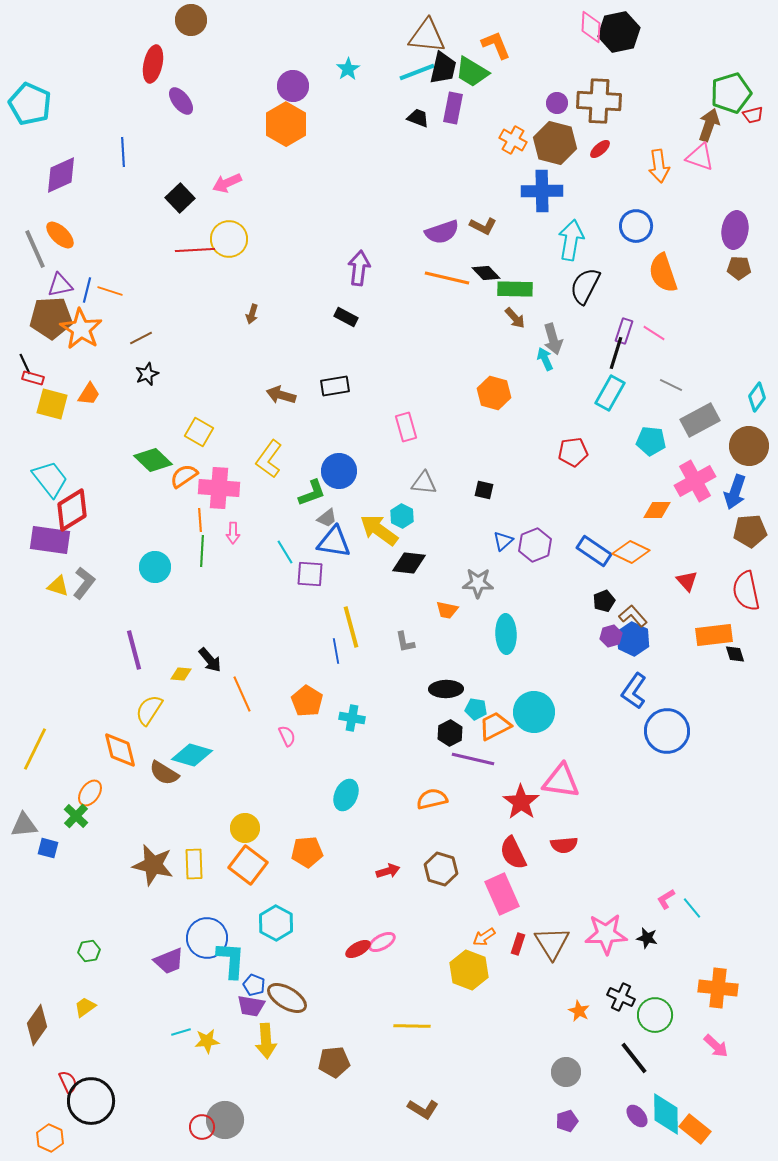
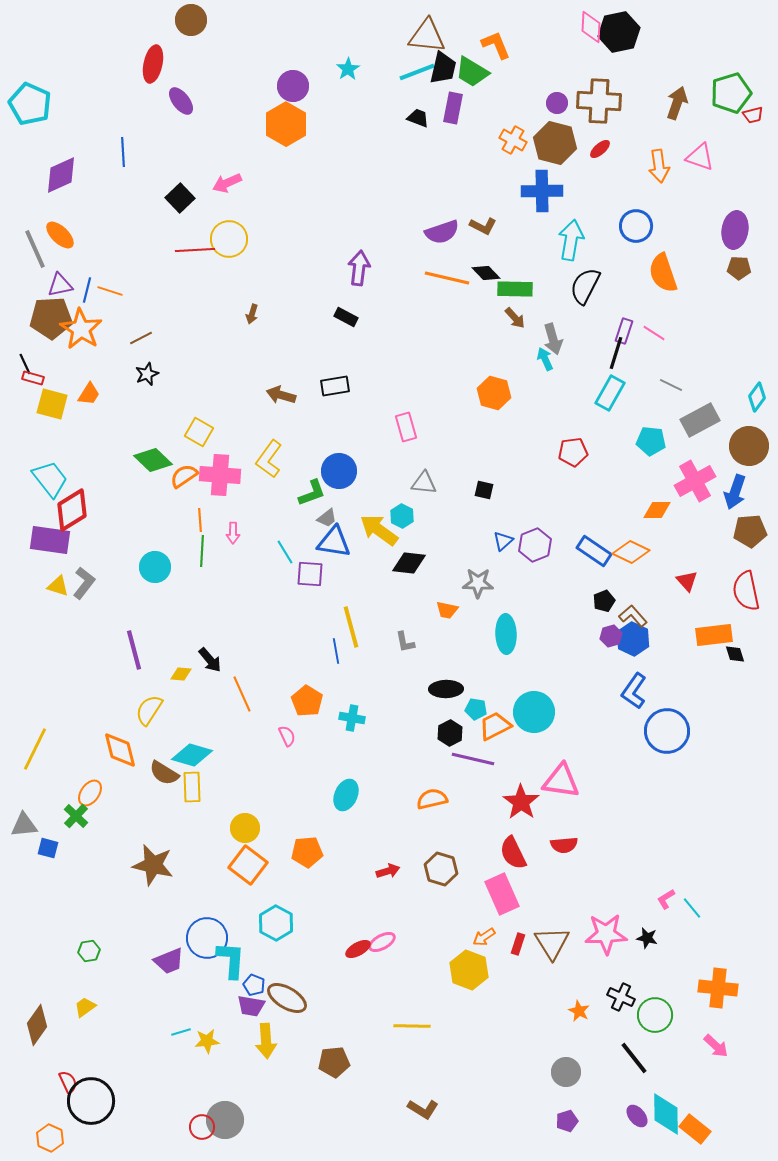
brown arrow at (709, 125): moved 32 px left, 22 px up
pink cross at (219, 488): moved 1 px right, 13 px up
yellow rectangle at (194, 864): moved 2 px left, 77 px up
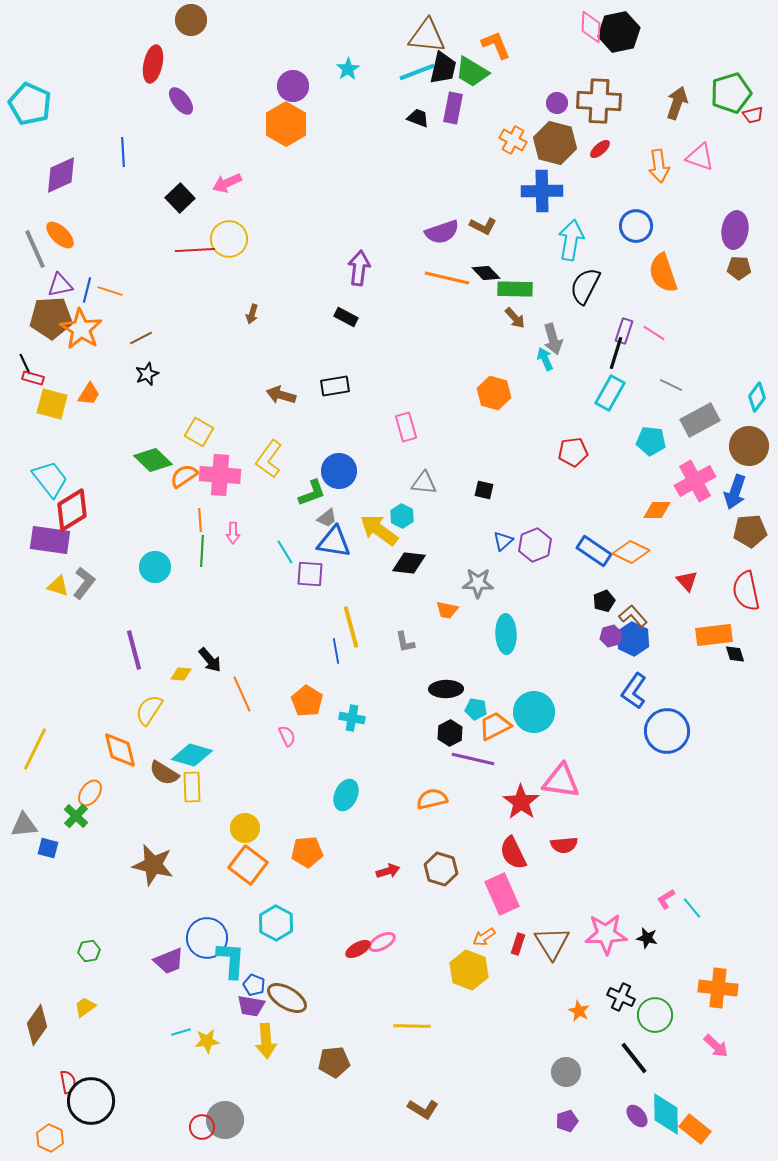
red semicircle at (68, 1082): rotated 15 degrees clockwise
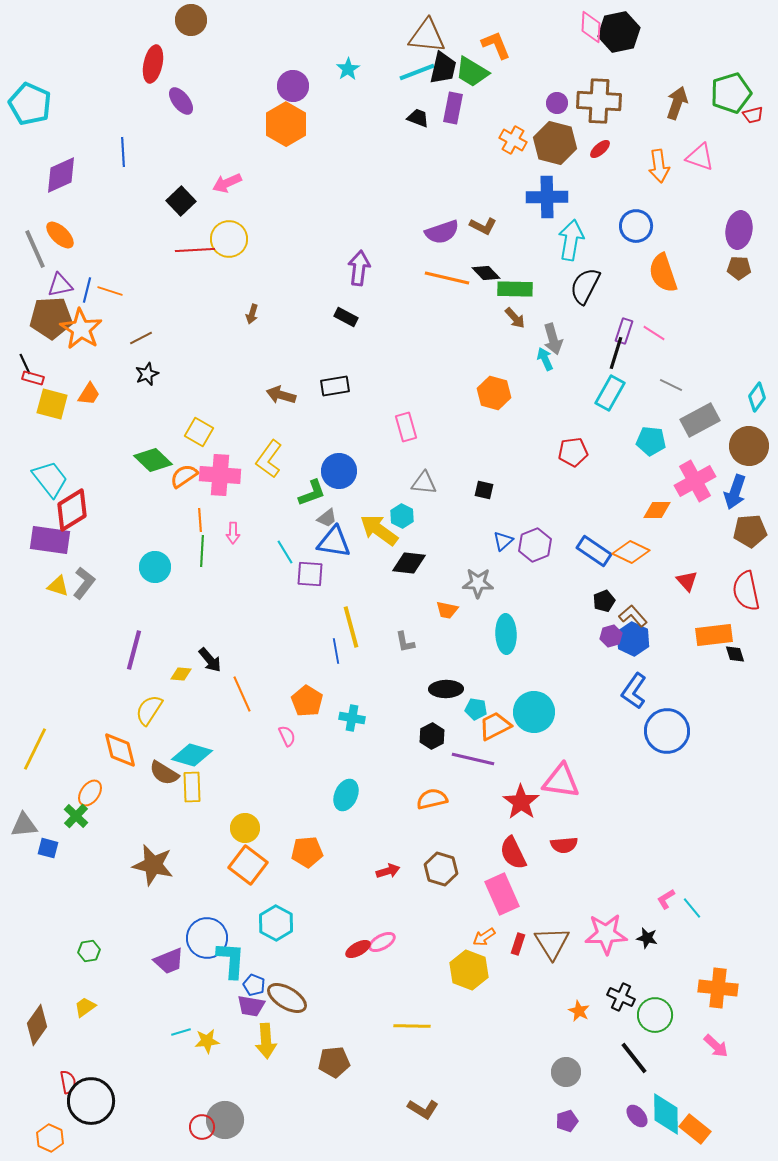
blue cross at (542, 191): moved 5 px right, 6 px down
black square at (180, 198): moved 1 px right, 3 px down
purple ellipse at (735, 230): moved 4 px right
purple line at (134, 650): rotated 30 degrees clockwise
black hexagon at (450, 733): moved 18 px left, 3 px down
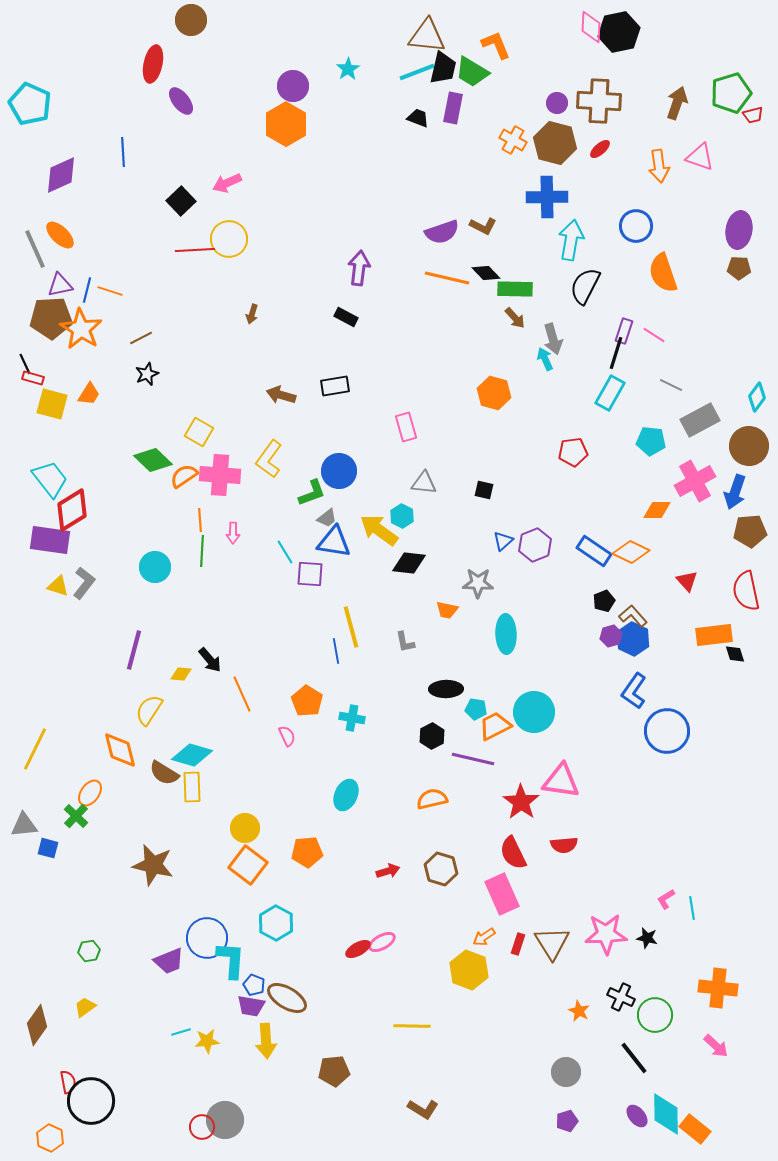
pink line at (654, 333): moved 2 px down
cyan line at (692, 908): rotated 30 degrees clockwise
brown pentagon at (334, 1062): moved 9 px down
